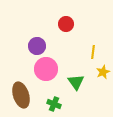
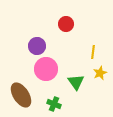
yellow star: moved 3 px left, 1 px down
brown ellipse: rotated 15 degrees counterclockwise
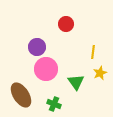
purple circle: moved 1 px down
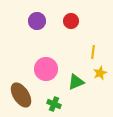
red circle: moved 5 px right, 3 px up
purple circle: moved 26 px up
green triangle: rotated 42 degrees clockwise
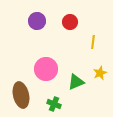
red circle: moved 1 px left, 1 px down
yellow line: moved 10 px up
brown ellipse: rotated 20 degrees clockwise
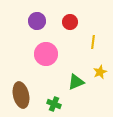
pink circle: moved 15 px up
yellow star: moved 1 px up
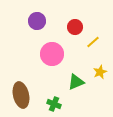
red circle: moved 5 px right, 5 px down
yellow line: rotated 40 degrees clockwise
pink circle: moved 6 px right
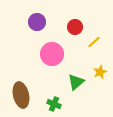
purple circle: moved 1 px down
yellow line: moved 1 px right
green triangle: rotated 18 degrees counterclockwise
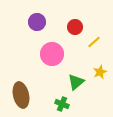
green cross: moved 8 px right
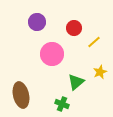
red circle: moved 1 px left, 1 px down
